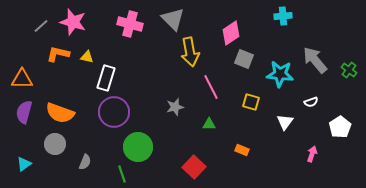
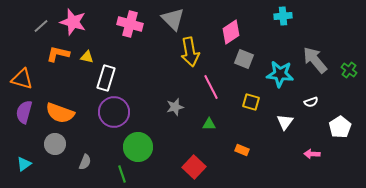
pink diamond: moved 1 px up
orange triangle: rotated 15 degrees clockwise
pink arrow: rotated 105 degrees counterclockwise
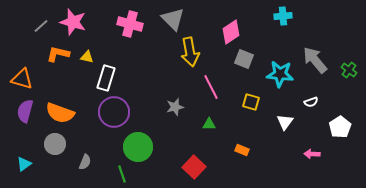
purple semicircle: moved 1 px right, 1 px up
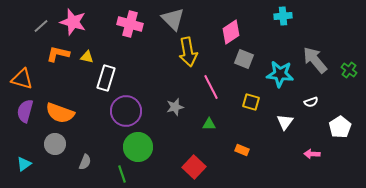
yellow arrow: moved 2 px left
purple circle: moved 12 px right, 1 px up
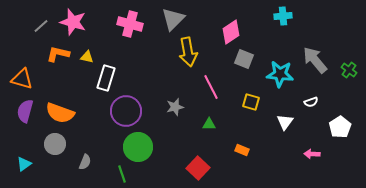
gray triangle: rotated 30 degrees clockwise
red square: moved 4 px right, 1 px down
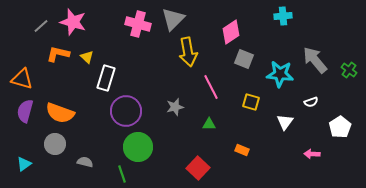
pink cross: moved 8 px right
yellow triangle: rotated 32 degrees clockwise
gray semicircle: rotated 98 degrees counterclockwise
